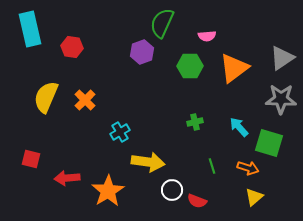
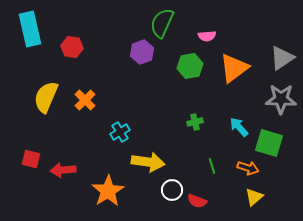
green hexagon: rotated 10 degrees counterclockwise
red arrow: moved 4 px left, 8 px up
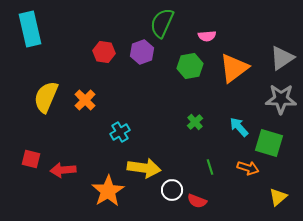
red hexagon: moved 32 px right, 5 px down
green cross: rotated 28 degrees counterclockwise
yellow arrow: moved 4 px left, 6 px down
green line: moved 2 px left, 1 px down
yellow triangle: moved 24 px right
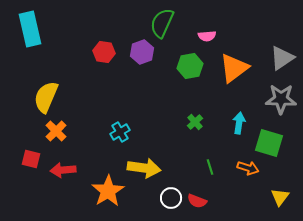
orange cross: moved 29 px left, 31 px down
cyan arrow: moved 4 px up; rotated 50 degrees clockwise
white circle: moved 1 px left, 8 px down
yellow triangle: moved 2 px right; rotated 12 degrees counterclockwise
